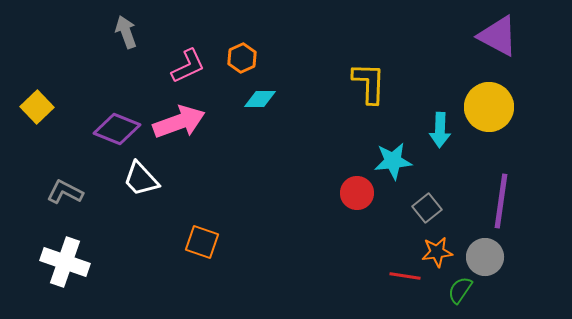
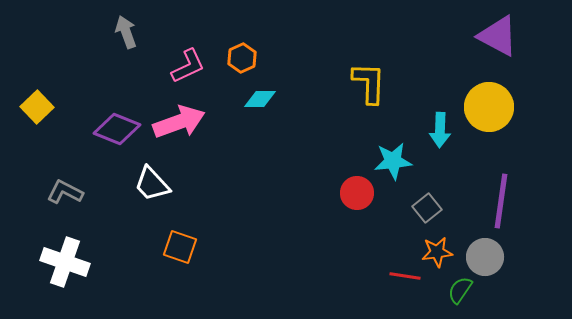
white trapezoid: moved 11 px right, 5 px down
orange square: moved 22 px left, 5 px down
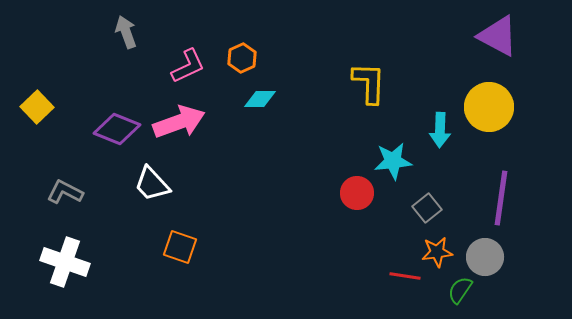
purple line: moved 3 px up
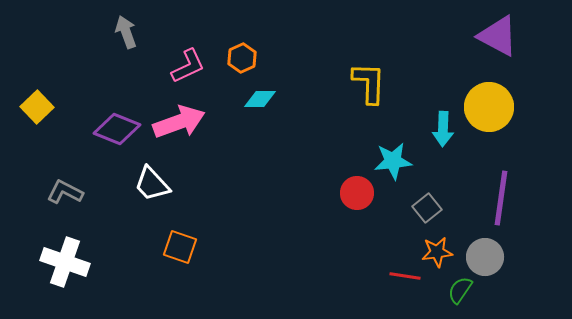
cyan arrow: moved 3 px right, 1 px up
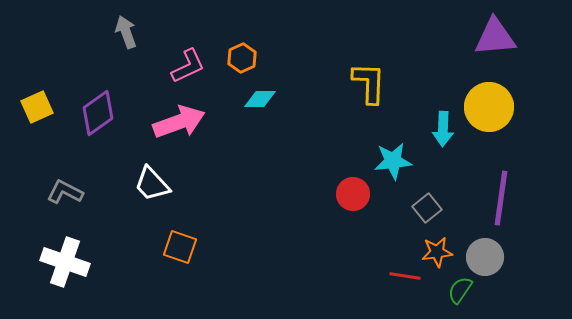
purple triangle: moved 3 px left, 1 px down; rotated 33 degrees counterclockwise
yellow square: rotated 20 degrees clockwise
purple diamond: moved 19 px left, 16 px up; rotated 57 degrees counterclockwise
red circle: moved 4 px left, 1 px down
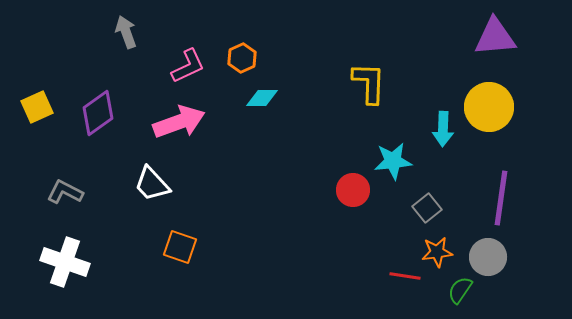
cyan diamond: moved 2 px right, 1 px up
red circle: moved 4 px up
gray circle: moved 3 px right
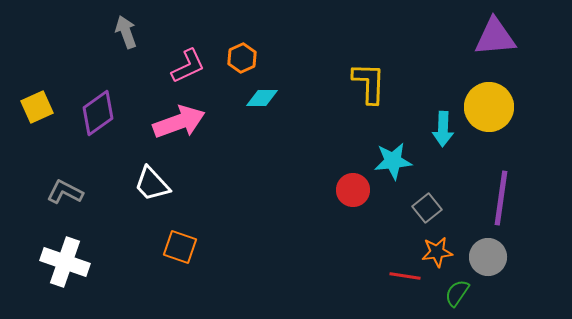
green semicircle: moved 3 px left, 3 px down
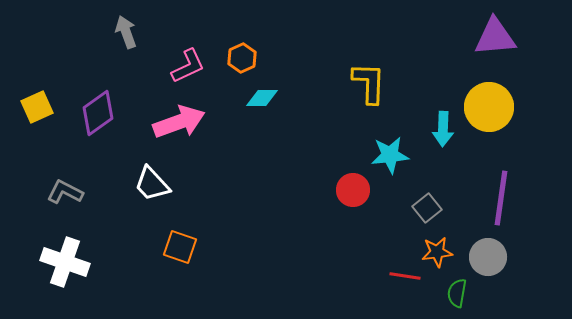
cyan star: moved 3 px left, 6 px up
green semicircle: rotated 24 degrees counterclockwise
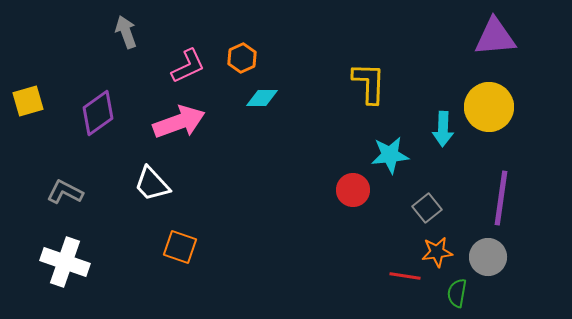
yellow square: moved 9 px left, 6 px up; rotated 8 degrees clockwise
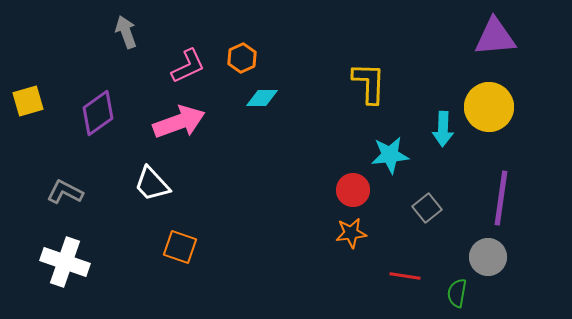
orange star: moved 86 px left, 19 px up
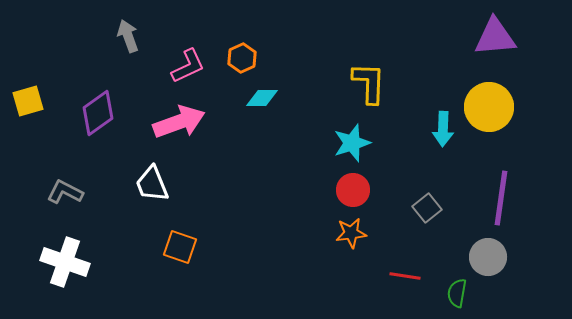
gray arrow: moved 2 px right, 4 px down
cyan star: moved 38 px left, 12 px up; rotated 12 degrees counterclockwise
white trapezoid: rotated 21 degrees clockwise
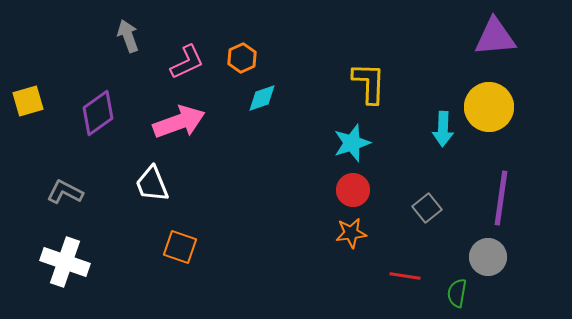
pink L-shape: moved 1 px left, 4 px up
cyan diamond: rotated 20 degrees counterclockwise
